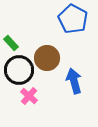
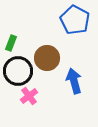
blue pentagon: moved 2 px right, 1 px down
green rectangle: rotated 63 degrees clockwise
black circle: moved 1 px left, 1 px down
pink cross: rotated 12 degrees clockwise
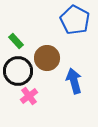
green rectangle: moved 5 px right, 2 px up; rotated 63 degrees counterclockwise
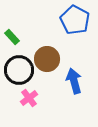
green rectangle: moved 4 px left, 4 px up
brown circle: moved 1 px down
black circle: moved 1 px right, 1 px up
pink cross: moved 2 px down
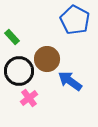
black circle: moved 1 px down
blue arrow: moved 4 px left; rotated 40 degrees counterclockwise
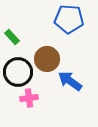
blue pentagon: moved 6 px left, 1 px up; rotated 24 degrees counterclockwise
black circle: moved 1 px left, 1 px down
pink cross: rotated 30 degrees clockwise
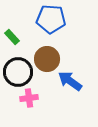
blue pentagon: moved 18 px left
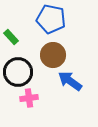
blue pentagon: rotated 8 degrees clockwise
green rectangle: moved 1 px left
brown circle: moved 6 px right, 4 px up
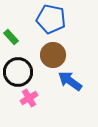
pink cross: rotated 24 degrees counterclockwise
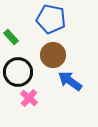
pink cross: rotated 18 degrees counterclockwise
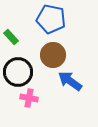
pink cross: rotated 30 degrees counterclockwise
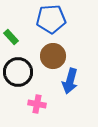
blue pentagon: rotated 16 degrees counterclockwise
brown circle: moved 1 px down
blue arrow: rotated 110 degrees counterclockwise
pink cross: moved 8 px right, 6 px down
